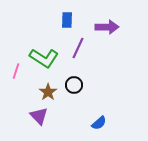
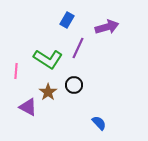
blue rectangle: rotated 28 degrees clockwise
purple arrow: rotated 15 degrees counterclockwise
green L-shape: moved 4 px right, 1 px down
pink line: rotated 14 degrees counterclockwise
purple triangle: moved 11 px left, 9 px up; rotated 18 degrees counterclockwise
blue semicircle: rotated 91 degrees counterclockwise
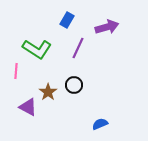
green L-shape: moved 11 px left, 10 px up
blue semicircle: moved 1 px right, 1 px down; rotated 70 degrees counterclockwise
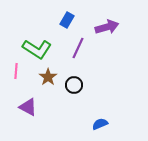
brown star: moved 15 px up
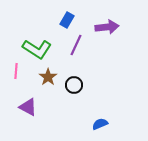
purple arrow: rotated 10 degrees clockwise
purple line: moved 2 px left, 3 px up
